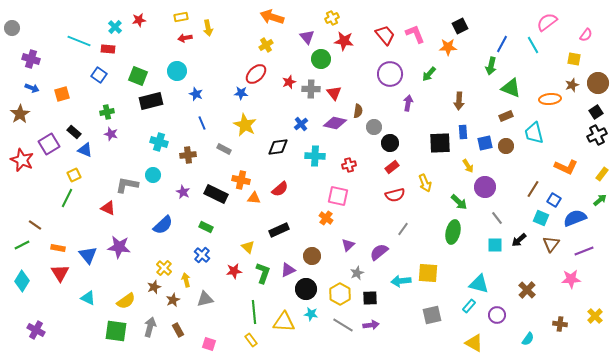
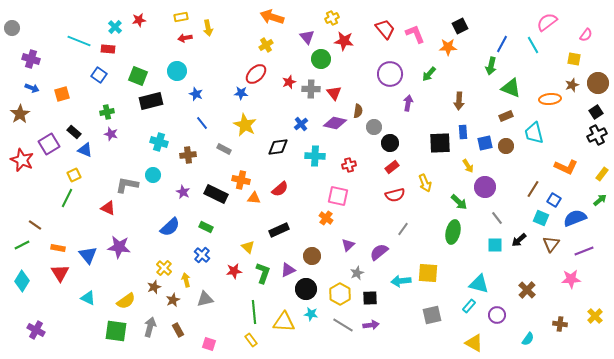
red trapezoid at (385, 35): moved 6 px up
blue line at (202, 123): rotated 16 degrees counterclockwise
blue semicircle at (163, 225): moved 7 px right, 2 px down
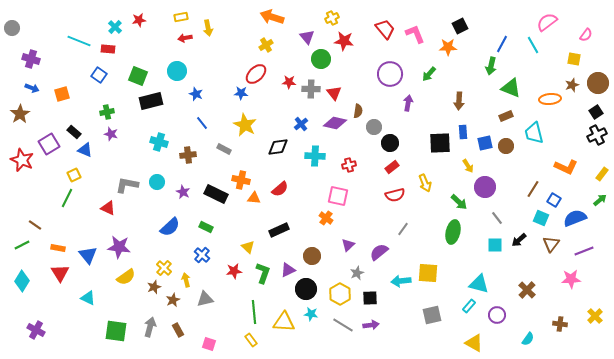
red star at (289, 82): rotated 24 degrees clockwise
cyan circle at (153, 175): moved 4 px right, 7 px down
yellow semicircle at (126, 301): moved 24 px up
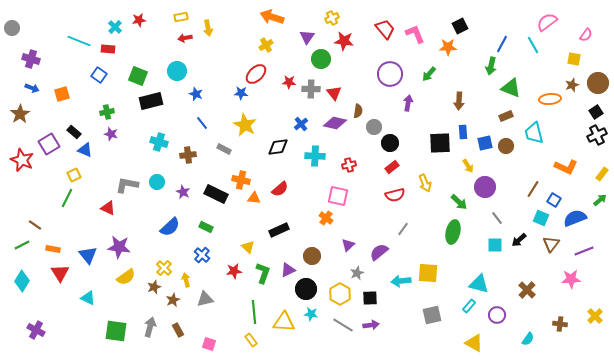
purple triangle at (307, 37): rotated 14 degrees clockwise
orange rectangle at (58, 248): moved 5 px left, 1 px down
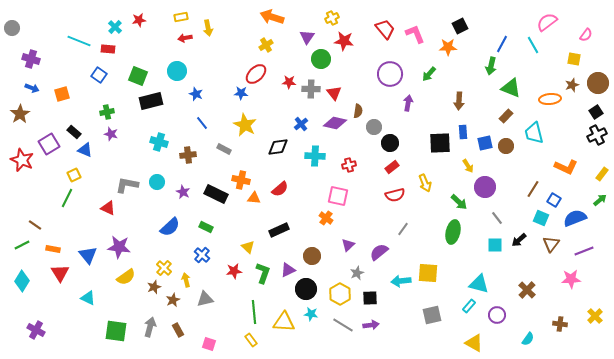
brown rectangle at (506, 116): rotated 24 degrees counterclockwise
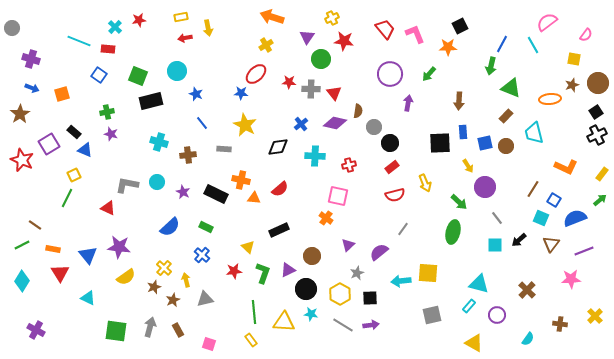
gray rectangle at (224, 149): rotated 24 degrees counterclockwise
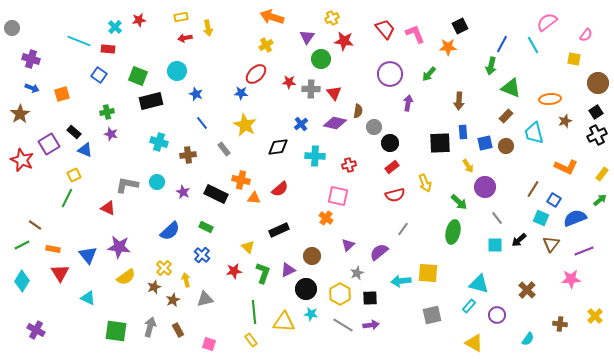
brown star at (572, 85): moved 7 px left, 36 px down
gray rectangle at (224, 149): rotated 48 degrees clockwise
blue semicircle at (170, 227): moved 4 px down
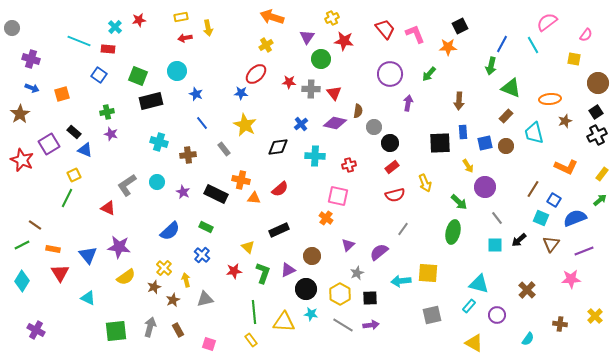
gray L-shape at (127, 185): rotated 45 degrees counterclockwise
green square at (116, 331): rotated 15 degrees counterclockwise
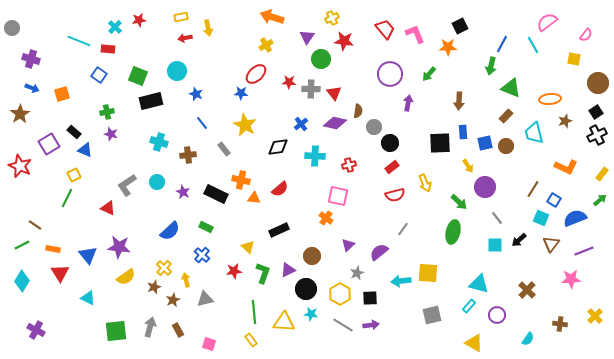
red star at (22, 160): moved 2 px left, 6 px down
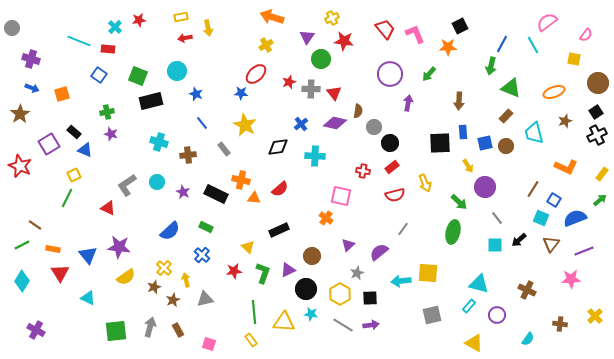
red star at (289, 82): rotated 24 degrees counterclockwise
orange ellipse at (550, 99): moved 4 px right, 7 px up; rotated 15 degrees counterclockwise
red cross at (349, 165): moved 14 px right, 6 px down; rotated 24 degrees clockwise
pink square at (338, 196): moved 3 px right
brown cross at (527, 290): rotated 18 degrees counterclockwise
